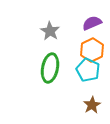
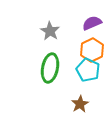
brown star: moved 12 px left, 1 px up
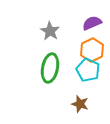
brown star: rotated 24 degrees counterclockwise
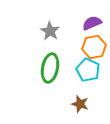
orange hexagon: moved 2 px right, 3 px up; rotated 15 degrees clockwise
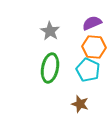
orange hexagon: rotated 15 degrees clockwise
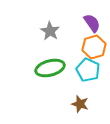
purple semicircle: rotated 78 degrees clockwise
orange hexagon: rotated 20 degrees counterclockwise
green ellipse: rotated 64 degrees clockwise
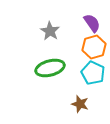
cyan pentagon: moved 5 px right, 3 px down
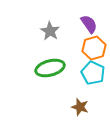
purple semicircle: moved 3 px left, 1 px down
orange hexagon: moved 1 px down
brown star: moved 3 px down
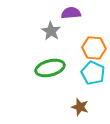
purple semicircle: moved 18 px left, 11 px up; rotated 60 degrees counterclockwise
gray star: moved 1 px right
orange hexagon: rotated 20 degrees clockwise
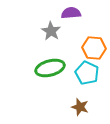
cyan pentagon: moved 6 px left
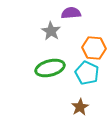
brown star: rotated 24 degrees clockwise
